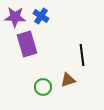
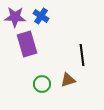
green circle: moved 1 px left, 3 px up
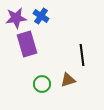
purple star: moved 1 px right, 1 px down; rotated 10 degrees counterclockwise
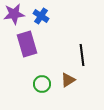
purple star: moved 2 px left, 4 px up
brown triangle: rotated 14 degrees counterclockwise
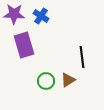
purple star: rotated 10 degrees clockwise
purple rectangle: moved 3 px left, 1 px down
black line: moved 2 px down
green circle: moved 4 px right, 3 px up
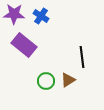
purple rectangle: rotated 35 degrees counterclockwise
